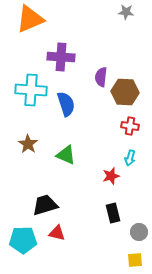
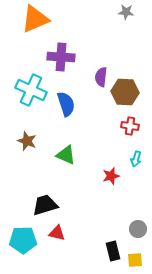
orange triangle: moved 5 px right
cyan cross: rotated 20 degrees clockwise
brown star: moved 1 px left, 3 px up; rotated 12 degrees counterclockwise
cyan arrow: moved 6 px right, 1 px down
black rectangle: moved 38 px down
gray circle: moved 1 px left, 3 px up
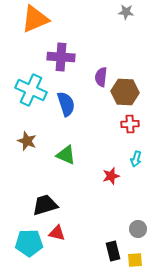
red cross: moved 2 px up; rotated 12 degrees counterclockwise
cyan pentagon: moved 6 px right, 3 px down
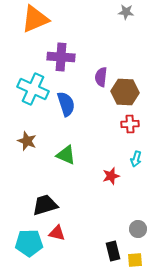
cyan cross: moved 2 px right, 1 px up
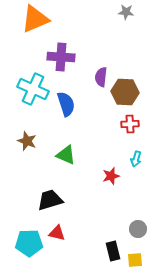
black trapezoid: moved 5 px right, 5 px up
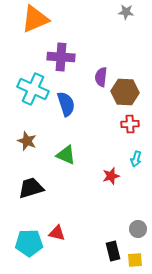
black trapezoid: moved 19 px left, 12 px up
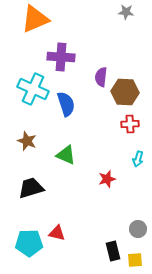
cyan arrow: moved 2 px right
red star: moved 4 px left, 3 px down
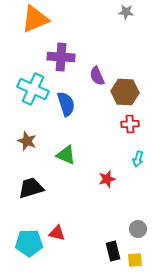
purple semicircle: moved 4 px left, 1 px up; rotated 30 degrees counterclockwise
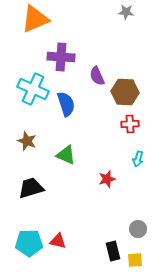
red triangle: moved 1 px right, 8 px down
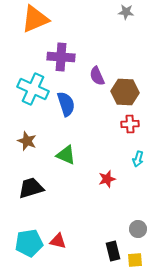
cyan pentagon: rotated 8 degrees counterclockwise
